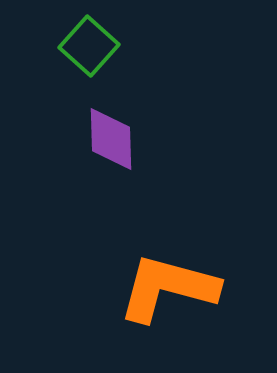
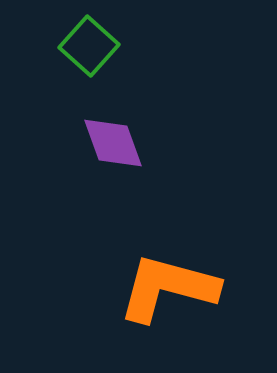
purple diamond: moved 2 px right, 4 px down; rotated 18 degrees counterclockwise
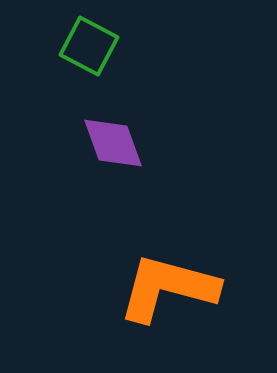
green square: rotated 14 degrees counterclockwise
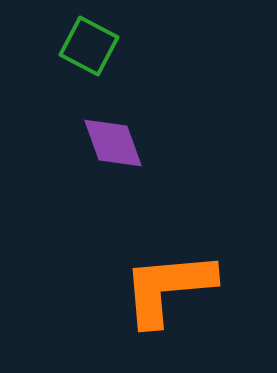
orange L-shape: rotated 20 degrees counterclockwise
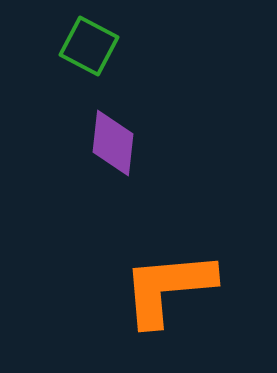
purple diamond: rotated 26 degrees clockwise
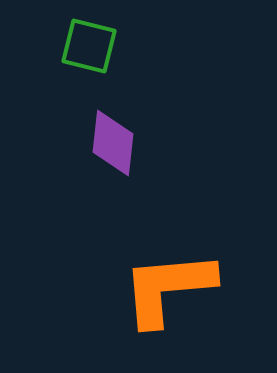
green square: rotated 14 degrees counterclockwise
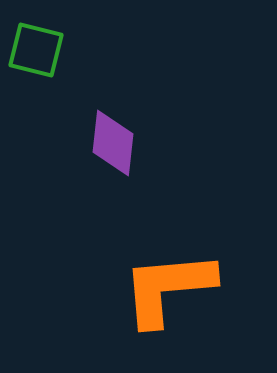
green square: moved 53 px left, 4 px down
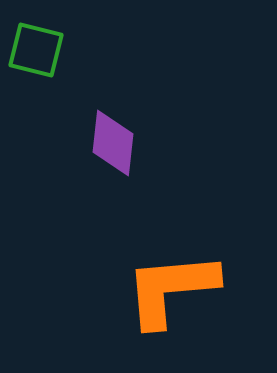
orange L-shape: moved 3 px right, 1 px down
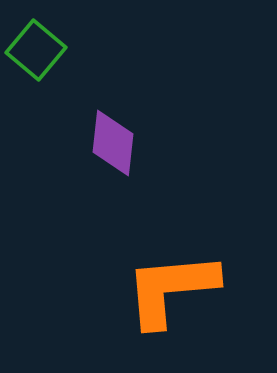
green square: rotated 26 degrees clockwise
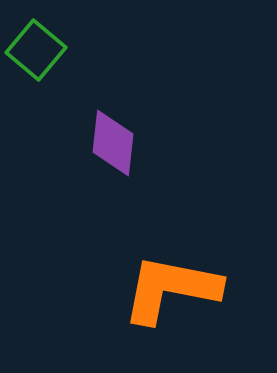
orange L-shape: rotated 16 degrees clockwise
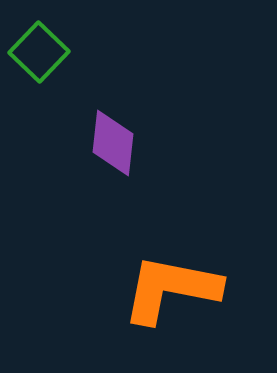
green square: moved 3 px right, 2 px down; rotated 4 degrees clockwise
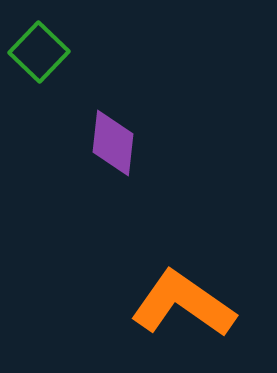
orange L-shape: moved 12 px right, 15 px down; rotated 24 degrees clockwise
